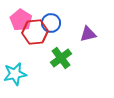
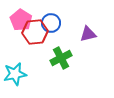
green cross: rotated 10 degrees clockwise
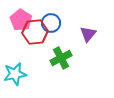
purple triangle: rotated 36 degrees counterclockwise
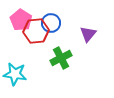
red hexagon: moved 1 px right, 1 px up
cyan star: rotated 20 degrees clockwise
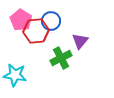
blue circle: moved 2 px up
purple triangle: moved 8 px left, 7 px down
cyan star: moved 1 px down
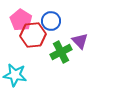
red hexagon: moved 3 px left, 4 px down
purple triangle: rotated 24 degrees counterclockwise
green cross: moved 6 px up
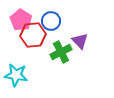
cyan star: moved 1 px right
